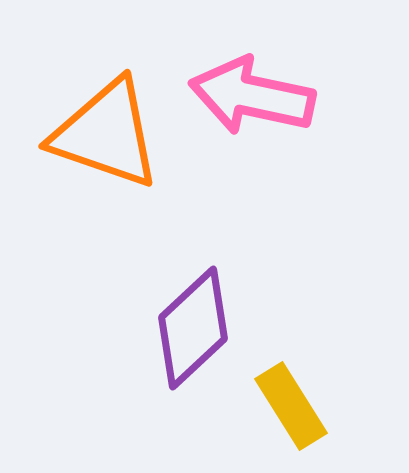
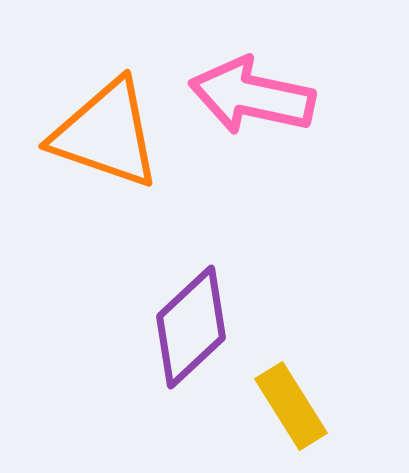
purple diamond: moved 2 px left, 1 px up
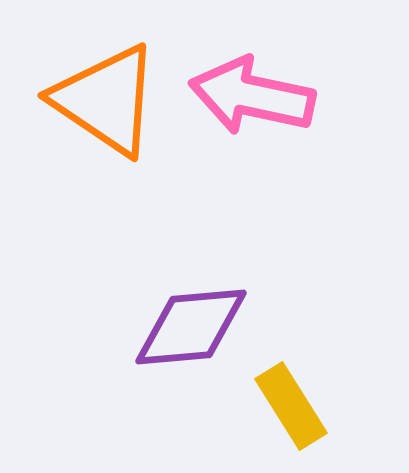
orange triangle: moved 34 px up; rotated 15 degrees clockwise
purple diamond: rotated 38 degrees clockwise
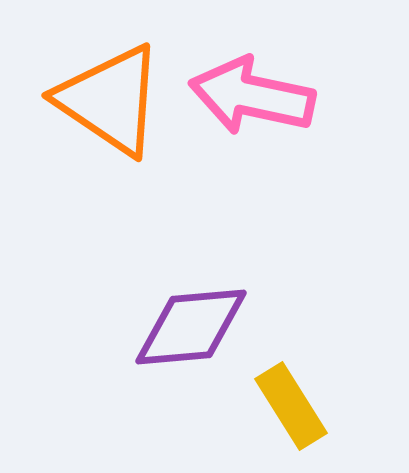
orange triangle: moved 4 px right
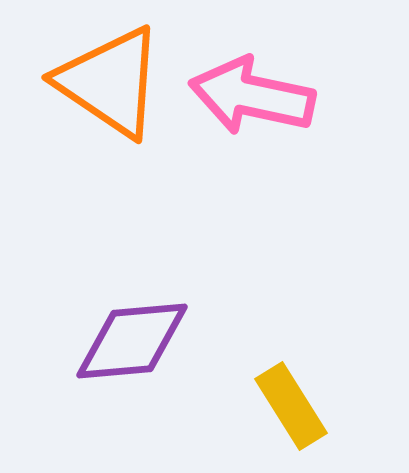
orange triangle: moved 18 px up
purple diamond: moved 59 px left, 14 px down
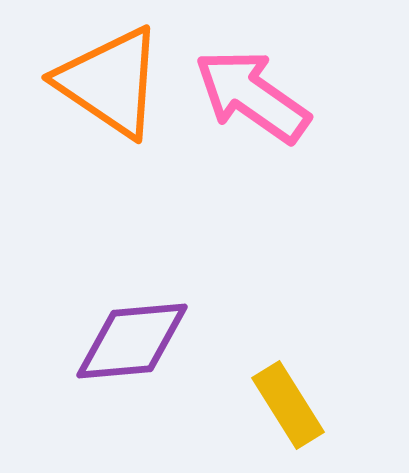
pink arrow: rotated 23 degrees clockwise
yellow rectangle: moved 3 px left, 1 px up
